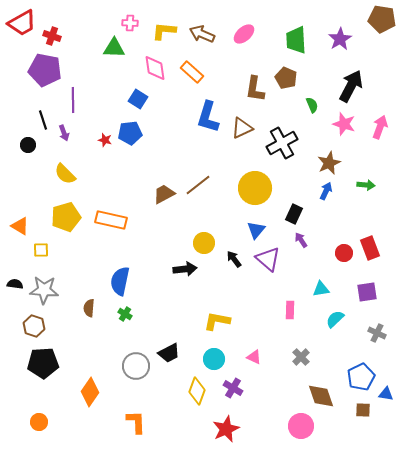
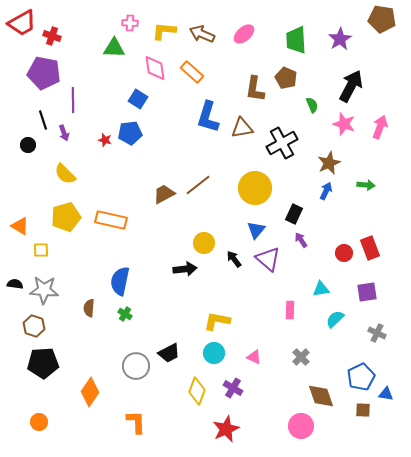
purple pentagon at (45, 70): moved 1 px left, 3 px down
brown triangle at (242, 128): rotated 15 degrees clockwise
cyan circle at (214, 359): moved 6 px up
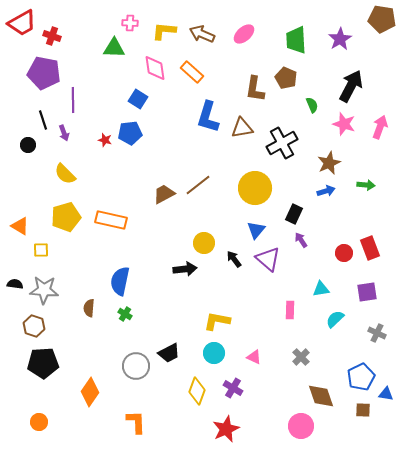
blue arrow at (326, 191): rotated 48 degrees clockwise
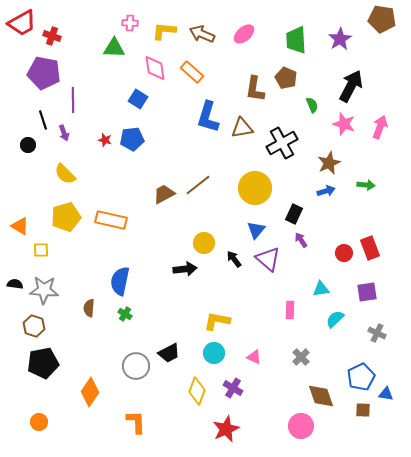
blue pentagon at (130, 133): moved 2 px right, 6 px down
black pentagon at (43, 363): rotated 8 degrees counterclockwise
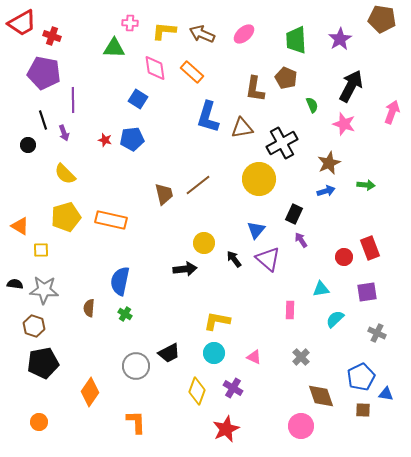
pink arrow at (380, 127): moved 12 px right, 15 px up
yellow circle at (255, 188): moved 4 px right, 9 px up
brown trapezoid at (164, 194): rotated 105 degrees clockwise
red circle at (344, 253): moved 4 px down
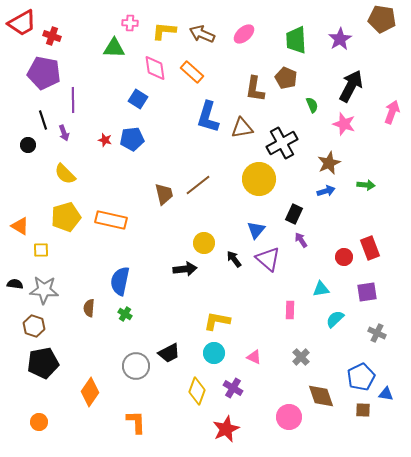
pink circle at (301, 426): moved 12 px left, 9 px up
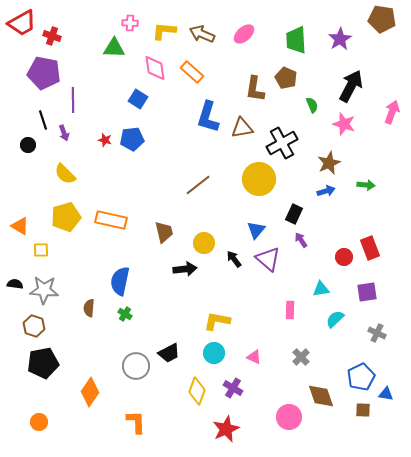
brown trapezoid at (164, 194): moved 38 px down
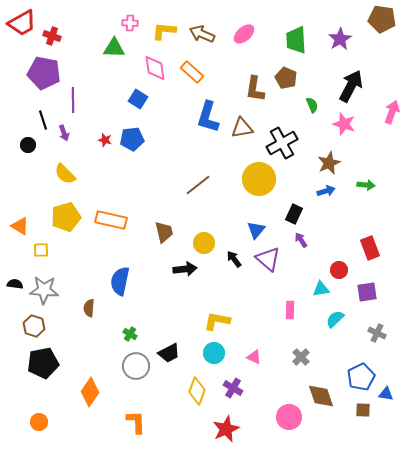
red circle at (344, 257): moved 5 px left, 13 px down
green cross at (125, 314): moved 5 px right, 20 px down
